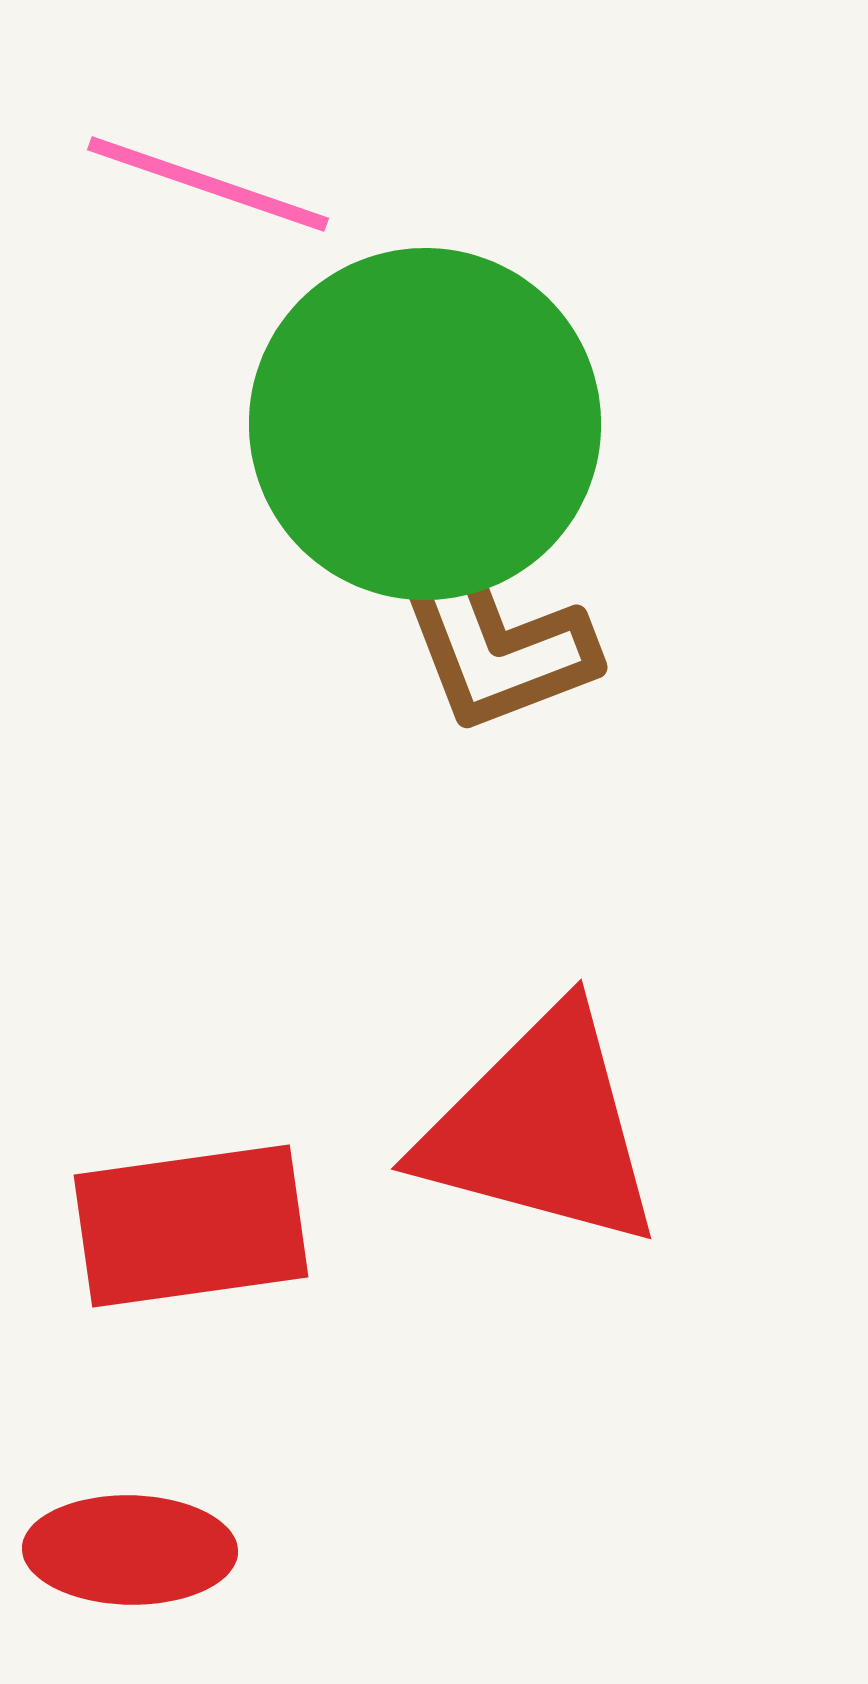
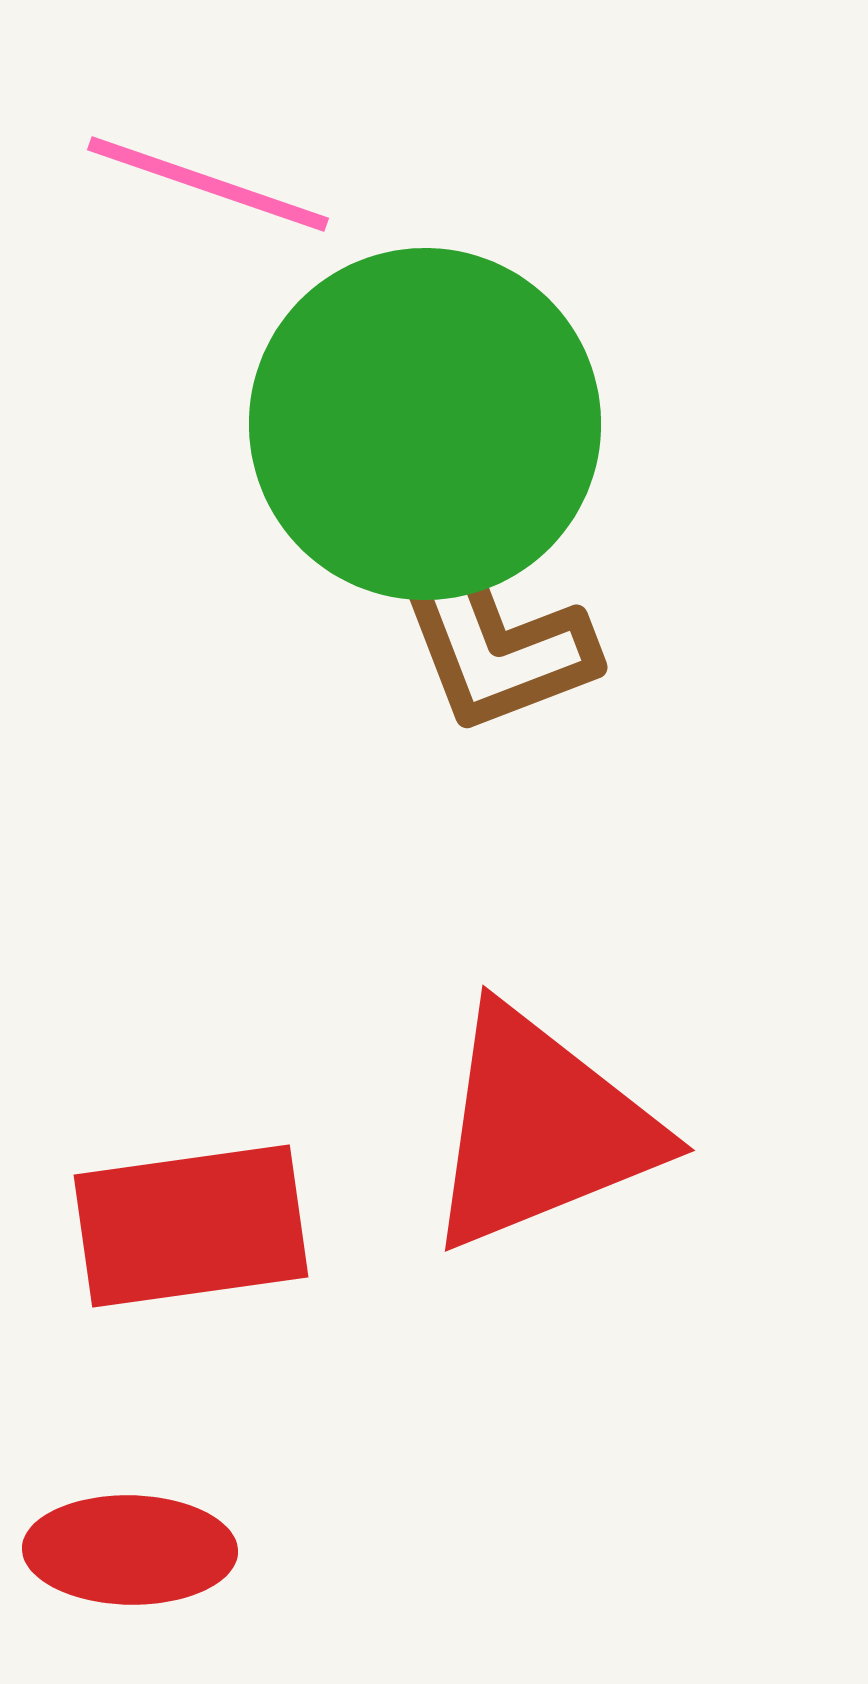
red triangle: rotated 37 degrees counterclockwise
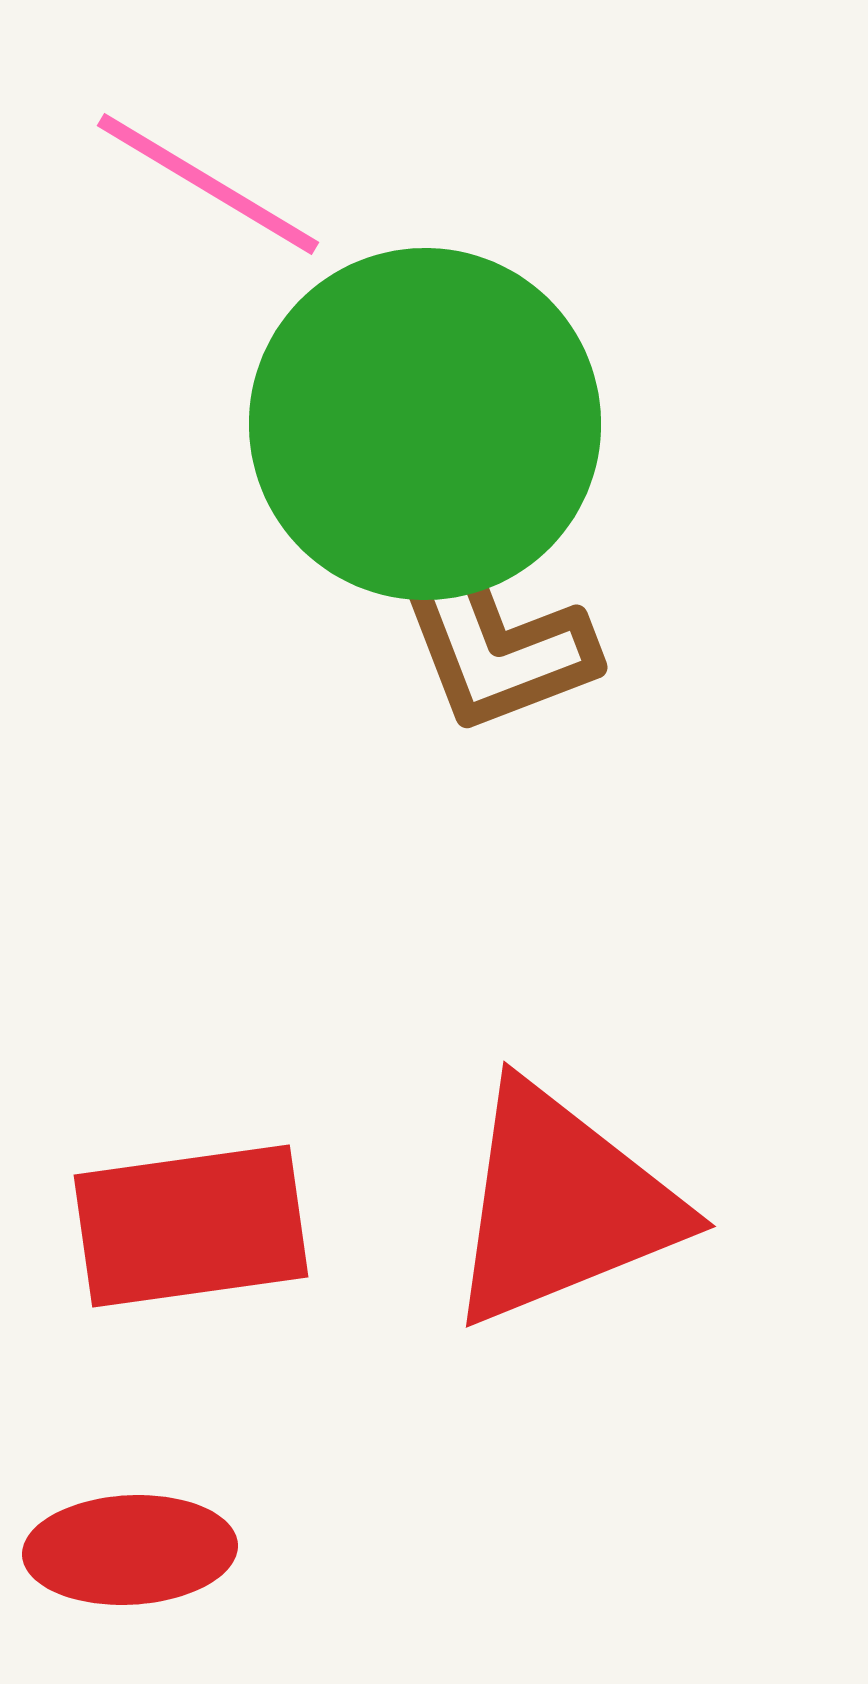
pink line: rotated 12 degrees clockwise
red triangle: moved 21 px right, 76 px down
red ellipse: rotated 4 degrees counterclockwise
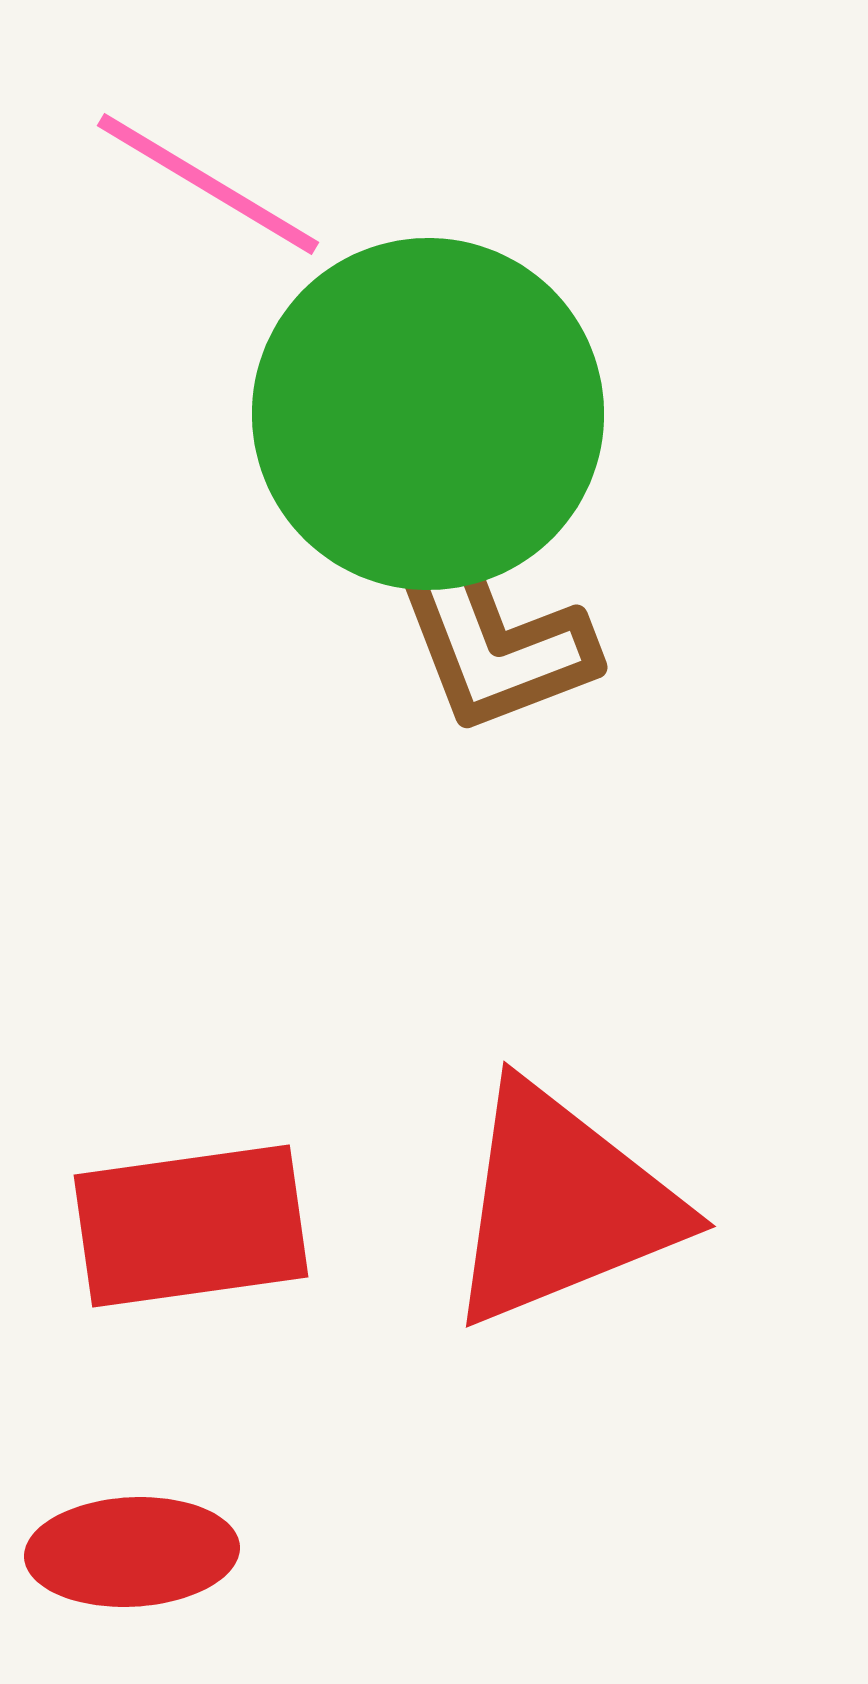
green circle: moved 3 px right, 10 px up
red ellipse: moved 2 px right, 2 px down
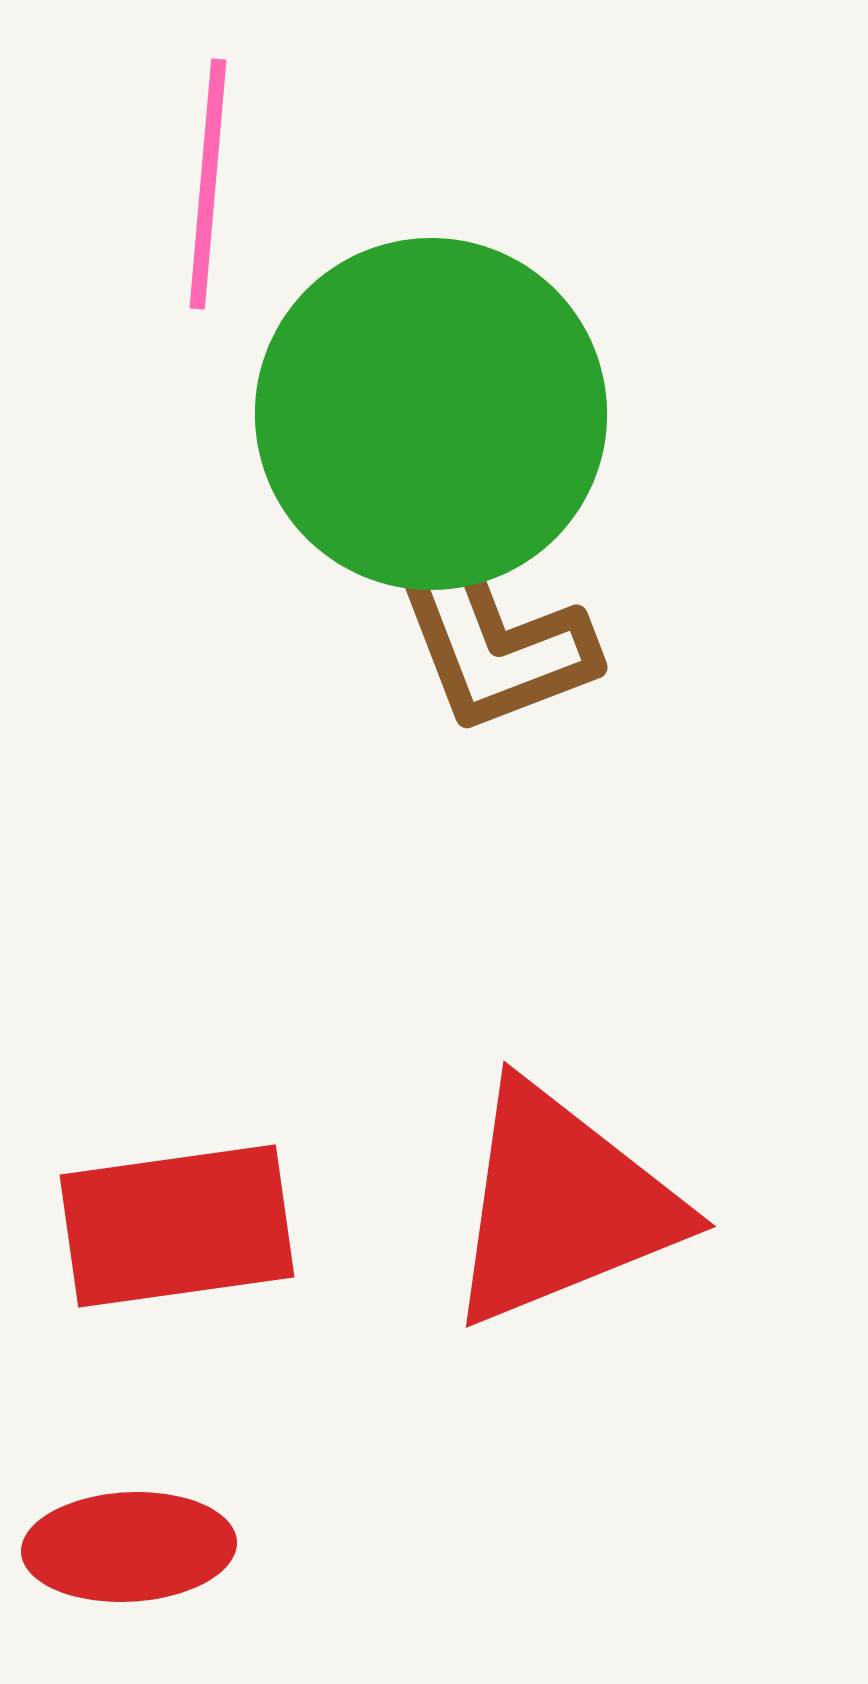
pink line: rotated 64 degrees clockwise
green circle: moved 3 px right
red rectangle: moved 14 px left
red ellipse: moved 3 px left, 5 px up
